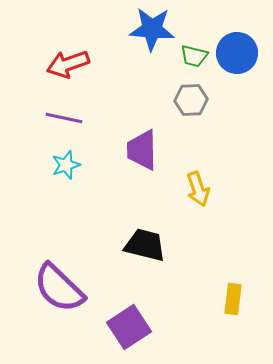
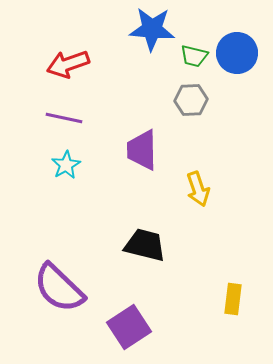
cyan star: rotated 12 degrees counterclockwise
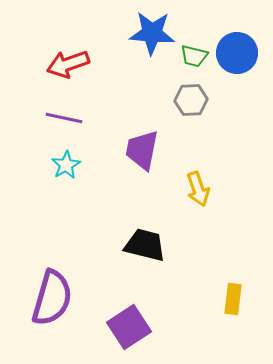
blue star: moved 4 px down
purple trapezoid: rotated 12 degrees clockwise
purple semicircle: moved 7 px left, 10 px down; rotated 118 degrees counterclockwise
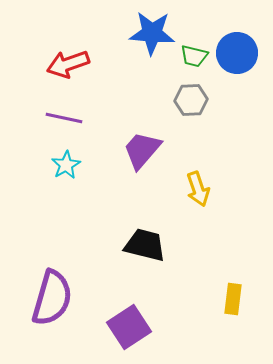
purple trapezoid: rotated 30 degrees clockwise
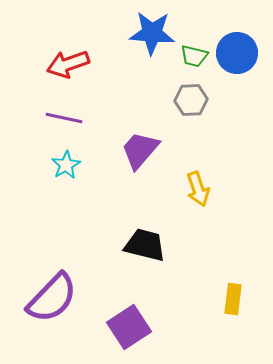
purple trapezoid: moved 2 px left
purple semicircle: rotated 28 degrees clockwise
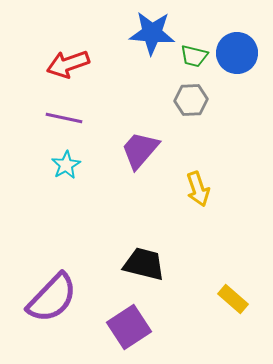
black trapezoid: moved 1 px left, 19 px down
yellow rectangle: rotated 56 degrees counterclockwise
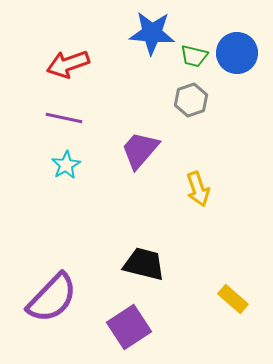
gray hexagon: rotated 16 degrees counterclockwise
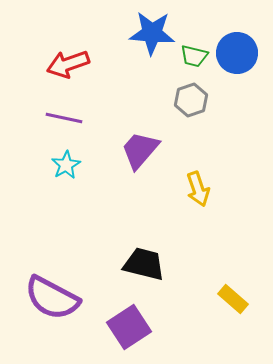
purple semicircle: rotated 74 degrees clockwise
